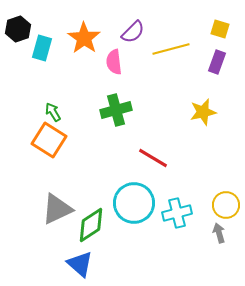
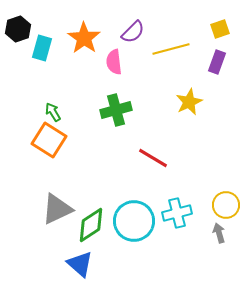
yellow square: rotated 36 degrees counterclockwise
yellow star: moved 14 px left, 10 px up; rotated 12 degrees counterclockwise
cyan circle: moved 18 px down
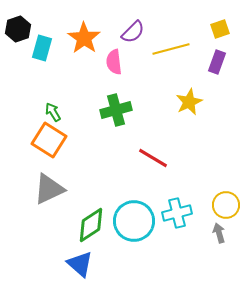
gray triangle: moved 8 px left, 20 px up
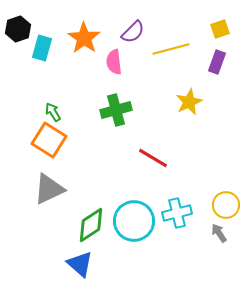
gray arrow: rotated 18 degrees counterclockwise
